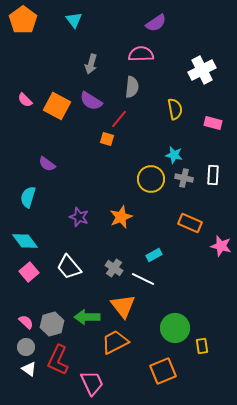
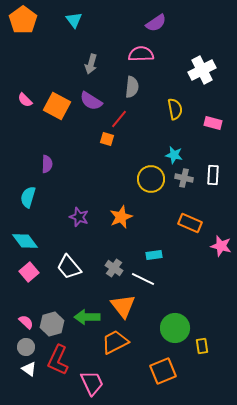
purple semicircle at (47, 164): rotated 126 degrees counterclockwise
cyan rectangle at (154, 255): rotated 21 degrees clockwise
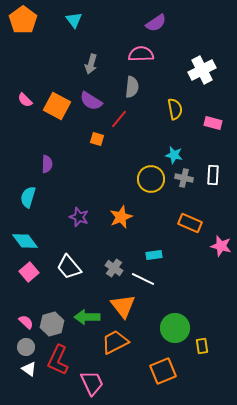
orange square at (107, 139): moved 10 px left
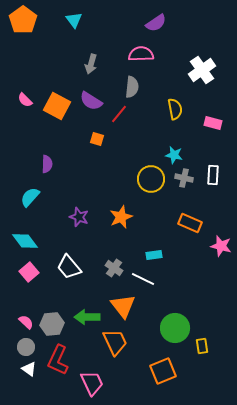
white cross at (202, 70): rotated 8 degrees counterclockwise
red line at (119, 119): moved 5 px up
cyan semicircle at (28, 197): moved 2 px right; rotated 25 degrees clockwise
gray hexagon at (52, 324): rotated 10 degrees clockwise
orange trapezoid at (115, 342): rotated 92 degrees clockwise
